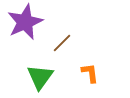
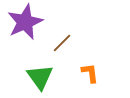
green triangle: rotated 12 degrees counterclockwise
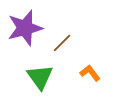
purple star: moved 6 px down; rotated 9 degrees clockwise
orange L-shape: rotated 30 degrees counterclockwise
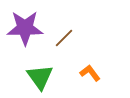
purple star: rotated 15 degrees clockwise
brown line: moved 2 px right, 5 px up
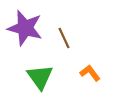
purple star: rotated 15 degrees clockwise
brown line: rotated 70 degrees counterclockwise
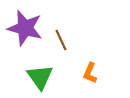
brown line: moved 3 px left, 2 px down
orange L-shape: rotated 120 degrees counterclockwise
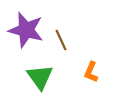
purple star: moved 1 px right, 2 px down
orange L-shape: moved 1 px right, 1 px up
